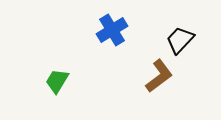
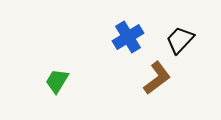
blue cross: moved 16 px right, 7 px down
brown L-shape: moved 2 px left, 2 px down
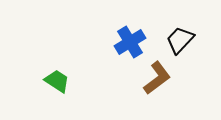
blue cross: moved 2 px right, 5 px down
green trapezoid: rotated 92 degrees clockwise
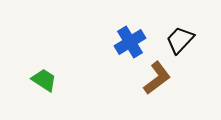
green trapezoid: moved 13 px left, 1 px up
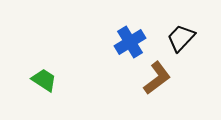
black trapezoid: moved 1 px right, 2 px up
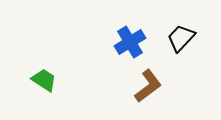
brown L-shape: moved 9 px left, 8 px down
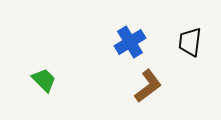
black trapezoid: moved 9 px right, 4 px down; rotated 36 degrees counterclockwise
green trapezoid: rotated 12 degrees clockwise
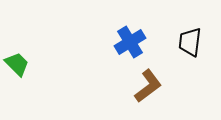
green trapezoid: moved 27 px left, 16 px up
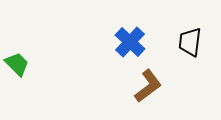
blue cross: rotated 16 degrees counterclockwise
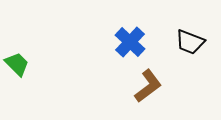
black trapezoid: rotated 76 degrees counterclockwise
